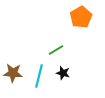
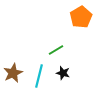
brown star: rotated 30 degrees counterclockwise
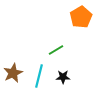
black star: moved 4 px down; rotated 16 degrees counterclockwise
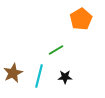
orange pentagon: moved 2 px down
black star: moved 2 px right
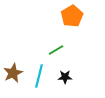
orange pentagon: moved 9 px left, 3 px up
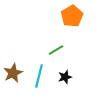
black star: rotated 16 degrees counterclockwise
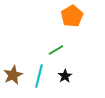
brown star: moved 2 px down
black star: moved 1 px up; rotated 16 degrees counterclockwise
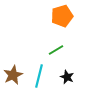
orange pentagon: moved 10 px left; rotated 15 degrees clockwise
black star: moved 2 px right, 1 px down; rotated 16 degrees counterclockwise
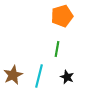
green line: moved 1 px right, 1 px up; rotated 49 degrees counterclockwise
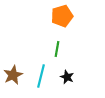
cyan line: moved 2 px right
